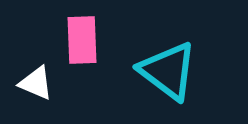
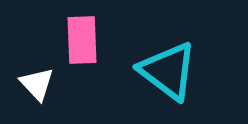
white triangle: moved 1 px right, 1 px down; rotated 24 degrees clockwise
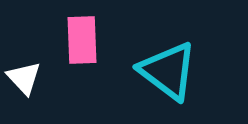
white triangle: moved 13 px left, 6 px up
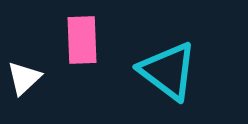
white triangle: rotated 30 degrees clockwise
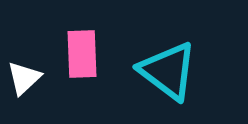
pink rectangle: moved 14 px down
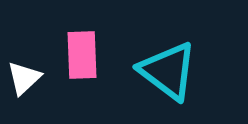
pink rectangle: moved 1 px down
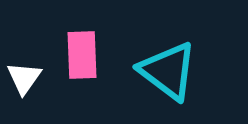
white triangle: rotated 12 degrees counterclockwise
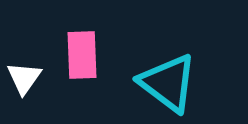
cyan triangle: moved 12 px down
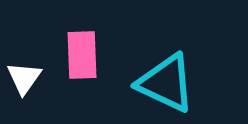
cyan triangle: moved 2 px left; rotated 12 degrees counterclockwise
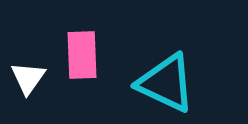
white triangle: moved 4 px right
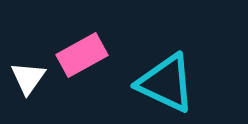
pink rectangle: rotated 63 degrees clockwise
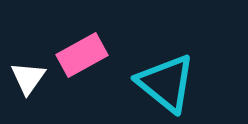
cyan triangle: rotated 14 degrees clockwise
